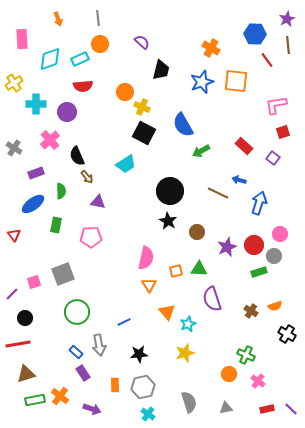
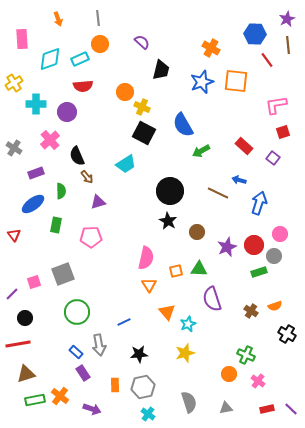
purple triangle at (98, 202): rotated 28 degrees counterclockwise
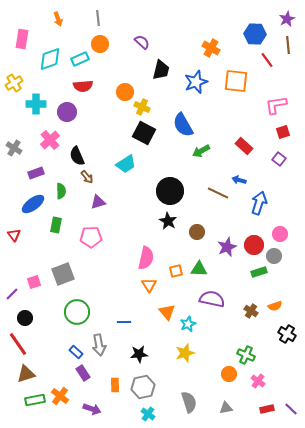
pink rectangle at (22, 39): rotated 12 degrees clockwise
blue star at (202, 82): moved 6 px left
purple square at (273, 158): moved 6 px right, 1 px down
purple semicircle at (212, 299): rotated 120 degrees clockwise
blue line at (124, 322): rotated 24 degrees clockwise
red line at (18, 344): rotated 65 degrees clockwise
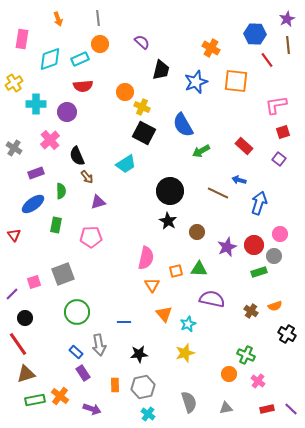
orange triangle at (149, 285): moved 3 px right
orange triangle at (167, 312): moved 3 px left, 2 px down
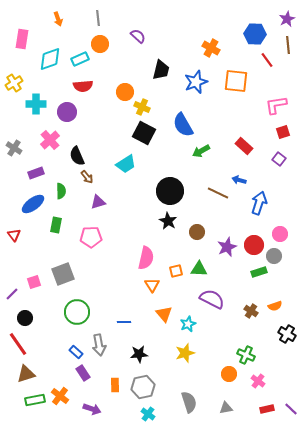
purple semicircle at (142, 42): moved 4 px left, 6 px up
purple semicircle at (212, 299): rotated 15 degrees clockwise
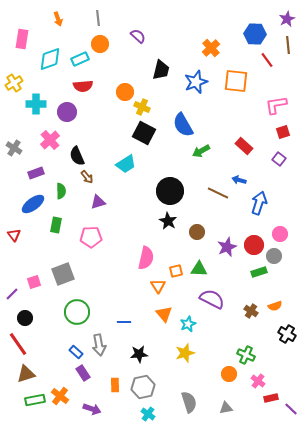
orange cross at (211, 48): rotated 18 degrees clockwise
orange triangle at (152, 285): moved 6 px right, 1 px down
red rectangle at (267, 409): moved 4 px right, 11 px up
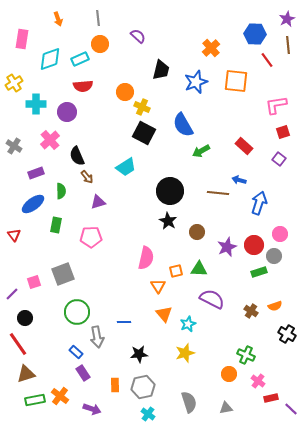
gray cross at (14, 148): moved 2 px up
cyan trapezoid at (126, 164): moved 3 px down
brown line at (218, 193): rotated 20 degrees counterclockwise
gray arrow at (99, 345): moved 2 px left, 8 px up
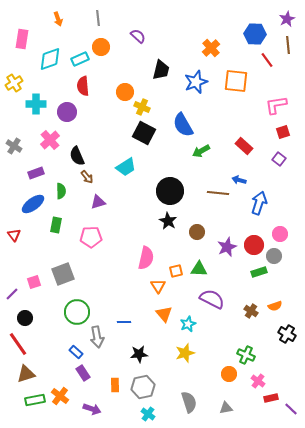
orange circle at (100, 44): moved 1 px right, 3 px down
red semicircle at (83, 86): rotated 90 degrees clockwise
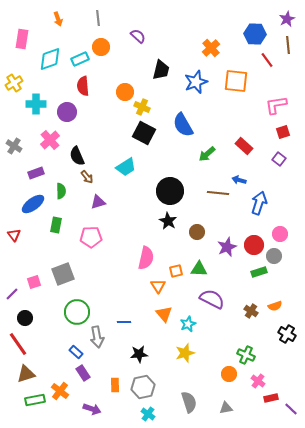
green arrow at (201, 151): moved 6 px right, 3 px down; rotated 12 degrees counterclockwise
orange cross at (60, 396): moved 5 px up
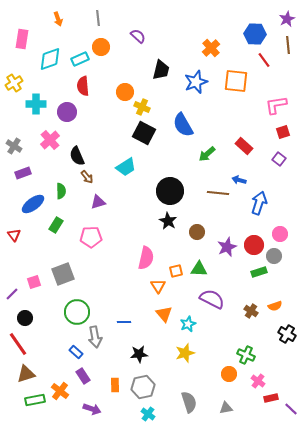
red line at (267, 60): moved 3 px left
purple rectangle at (36, 173): moved 13 px left
green rectangle at (56, 225): rotated 21 degrees clockwise
gray arrow at (97, 337): moved 2 px left
purple rectangle at (83, 373): moved 3 px down
